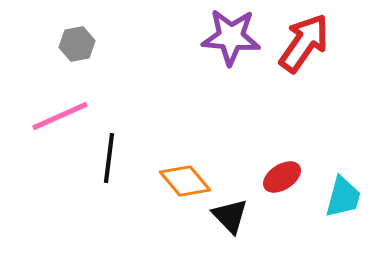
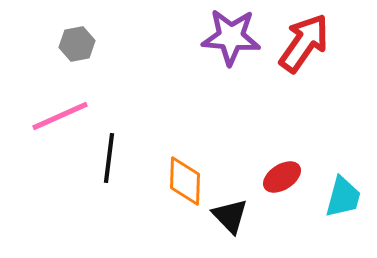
orange diamond: rotated 42 degrees clockwise
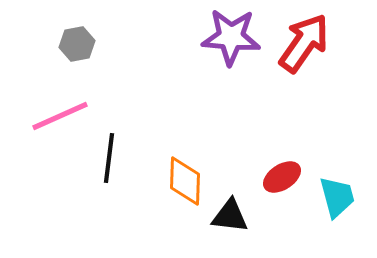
cyan trapezoid: moved 6 px left; rotated 30 degrees counterclockwise
black triangle: rotated 39 degrees counterclockwise
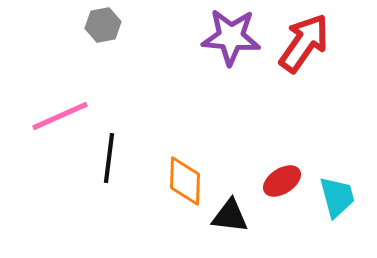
gray hexagon: moved 26 px right, 19 px up
red ellipse: moved 4 px down
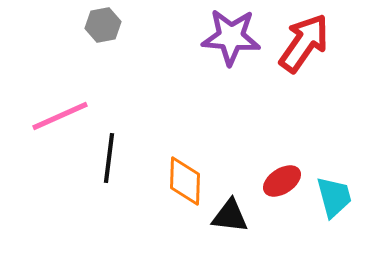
cyan trapezoid: moved 3 px left
